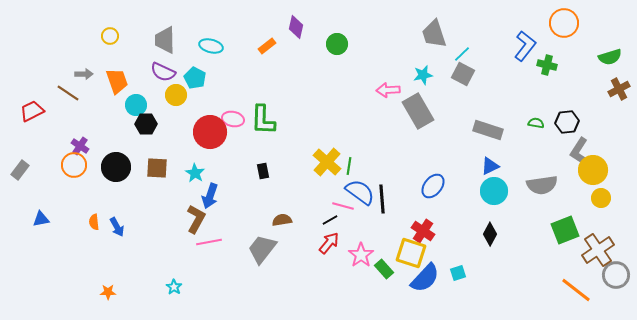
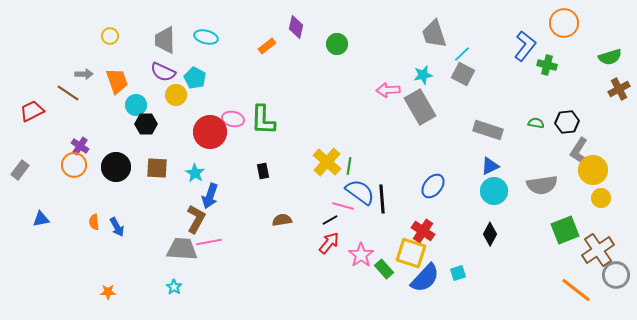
cyan ellipse at (211, 46): moved 5 px left, 9 px up
gray rectangle at (418, 111): moved 2 px right, 4 px up
gray trapezoid at (262, 249): moved 80 px left; rotated 56 degrees clockwise
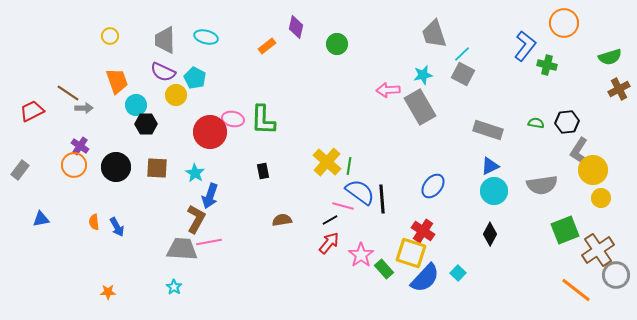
gray arrow at (84, 74): moved 34 px down
cyan square at (458, 273): rotated 28 degrees counterclockwise
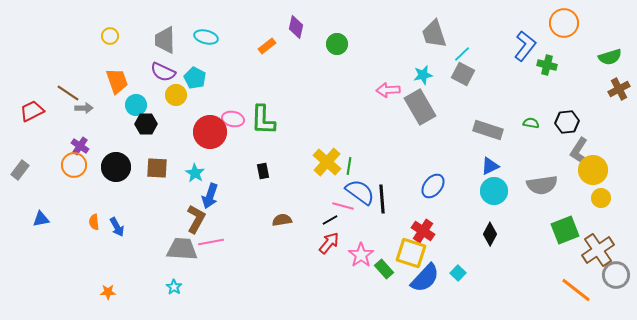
green semicircle at (536, 123): moved 5 px left
pink line at (209, 242): moved 2 px right
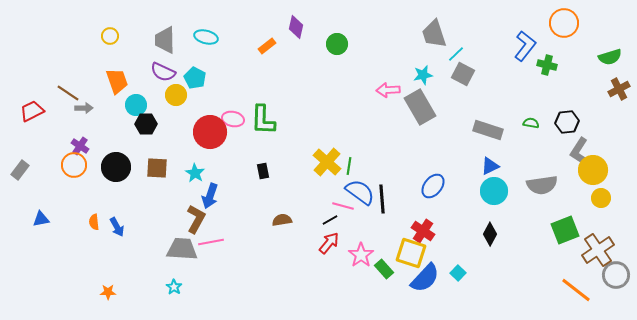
cyan line at (462, 54): moved 6 px left
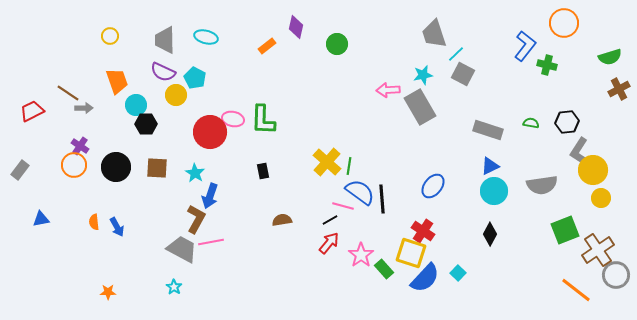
gray trapezoid at (182, 249): rotated 24 degrees clockwise
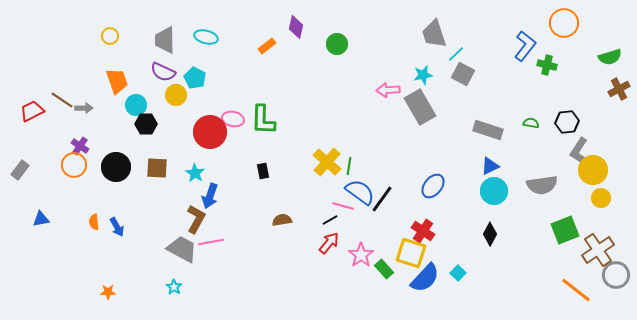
brown line at (68, 93): moved 6 px left, 7 px down
black line at (382, 199): rotated 40 degrees clockwise
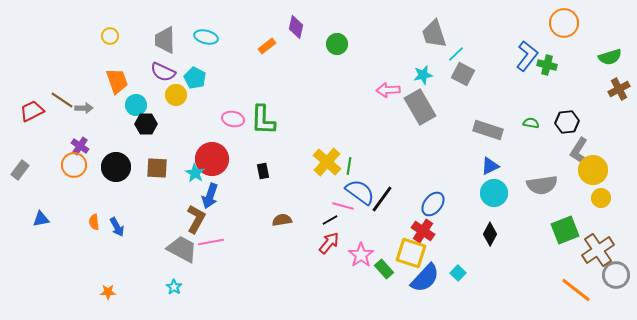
blue L-shape at (525, 46): moved 2 px right, 10 px down
red circle at (210, 132): moved 2 px right, 27 px down
blue ellipse at (433, 186): moved 18 px down
cyan circle at (494, 191): moved 2 px down
